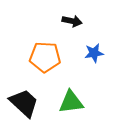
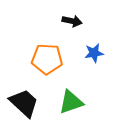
orange pentagon: moved 2 px right, 2 px down
green triangle: rotated 12 degrees counterclockwise
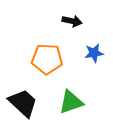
black trapezoid: moved 1 px left
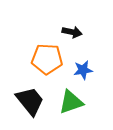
black arrow: moved 11 px down
blue star: moved 11 px left, 17 px down
black trapezoid: moved 7 px right, 2 px up; rotated 8 degrees clockwise
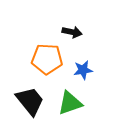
green triangle: moved 1 px left, 1 px down
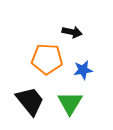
green triangle: rotated 40 degrees counterclockwise
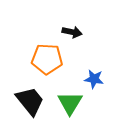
blue star: moved 11 px right, 9 px down; rotated 18 degrees clockwise
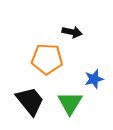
blue star: rotated 24 degrees counterclockwise
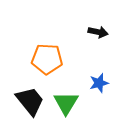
black arrow: moved 26 px right
blue star: moved 5 px right, 4 px down
green triangle: moved 4 px left
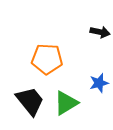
black arrow: moved 2 px right
green triangle: rotated 28 degrees clockwise
